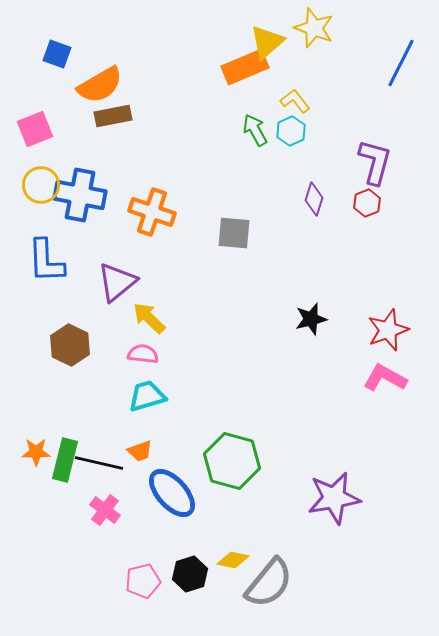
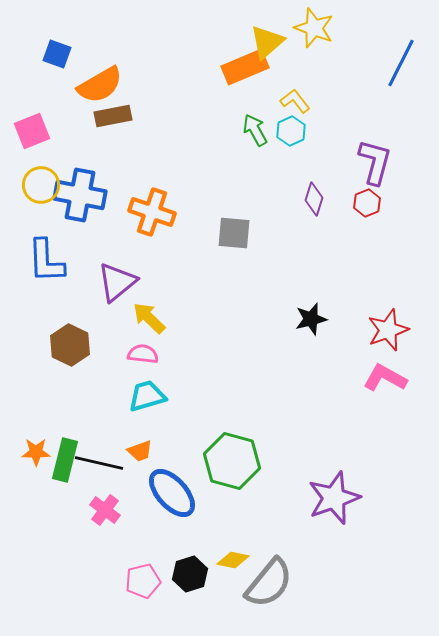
pink square: moved 3 px left, 2 px down
purple star: rotated 10 degrees counterclockwise
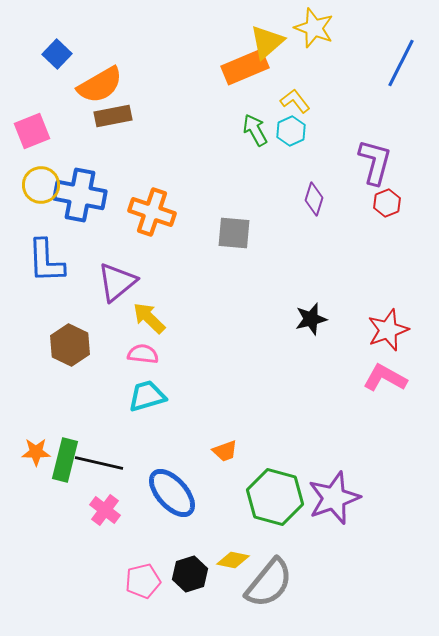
blue square: rotated 24 degrees clockwise
red hexagon: moved 20 px right
orange trapezoid: moved 85 px right
green hexagon: moved 43 px right, 36 px down
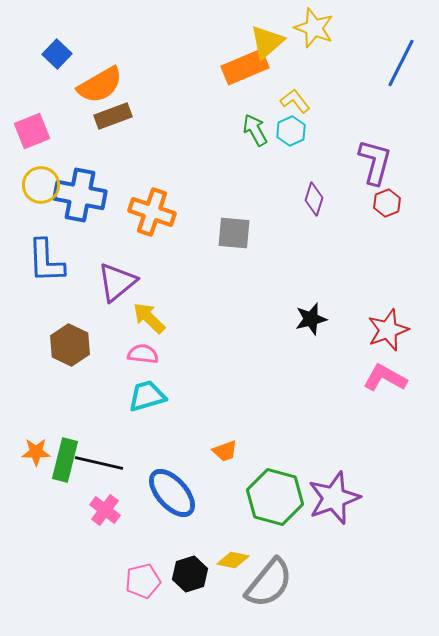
brown rectangle: rotated 9 degrees counterclockwise
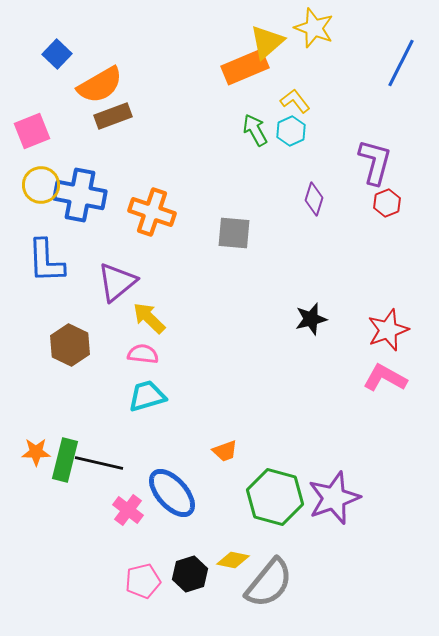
pink cross: moved 23 px right
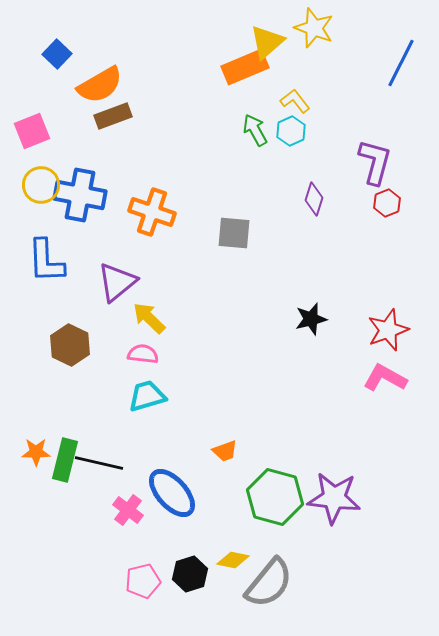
purple star: rotated 26 degrees clockwise
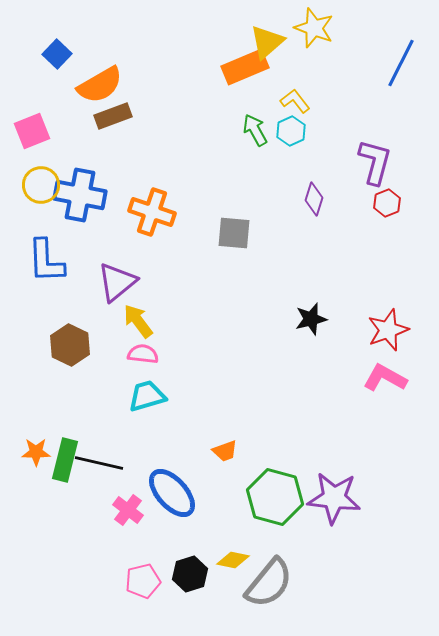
yellow arrow: moved 11 px left, 3 px down; rotated 9 degrees clockwise
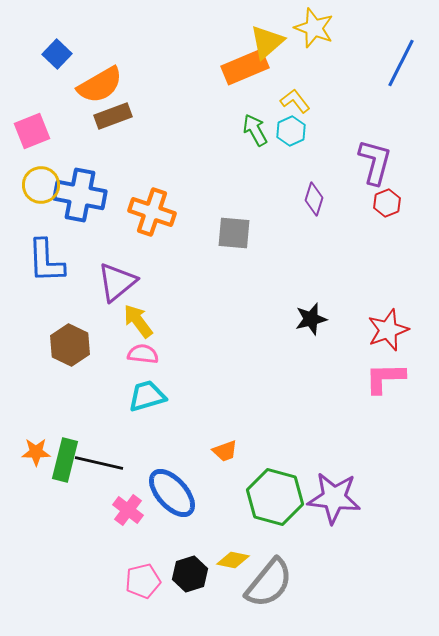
pink L-shape: rotated 30 degrees counterclockwise
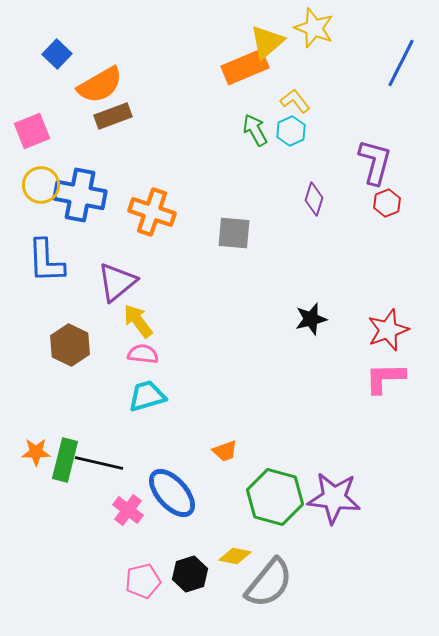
yellow diamond: moved 2 px right, 4 px up
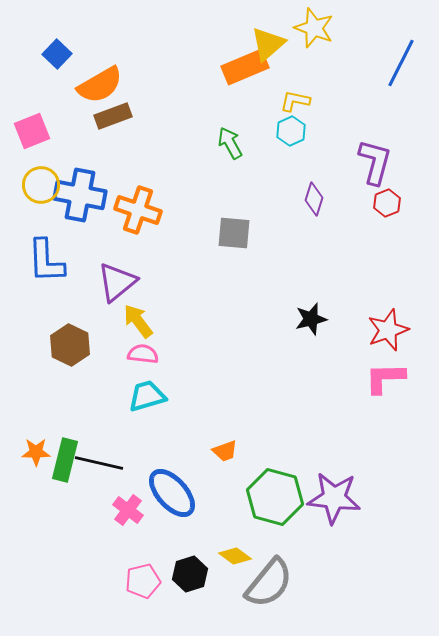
yellow triangle: moved 1 px right, 2 px down
yellow L-shape: rotated 40 degrees counterclockwise
green arrow: moved 25 px left, 13 px down
orange cross: moved 14 px left, 2 px up
yellow diamond: rotated 24 degrees clockwise
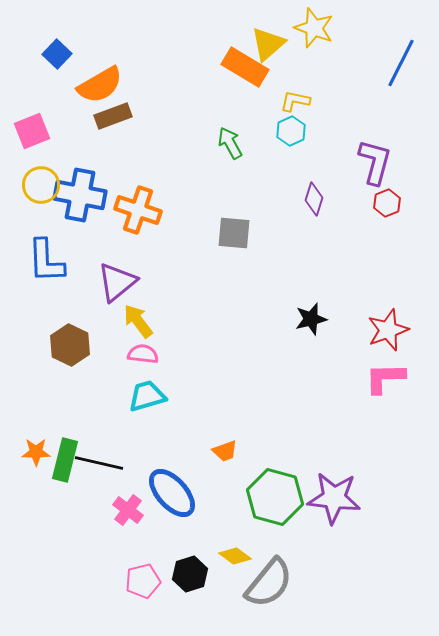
orange rectangle: rotated 54 degrees clockwise
